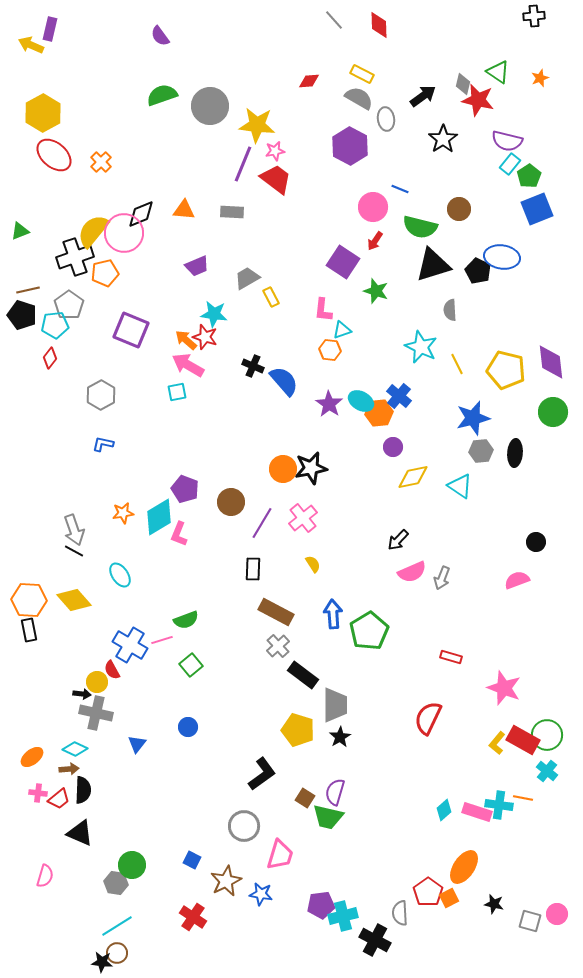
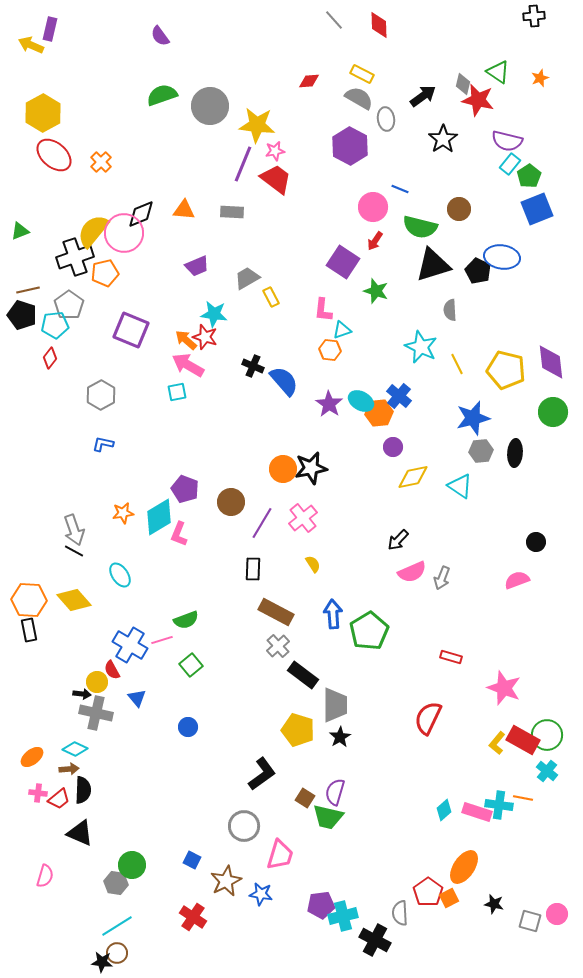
blue triangle at (137, 744): moved 46 px up; rotated 18 degrees counterclockwise
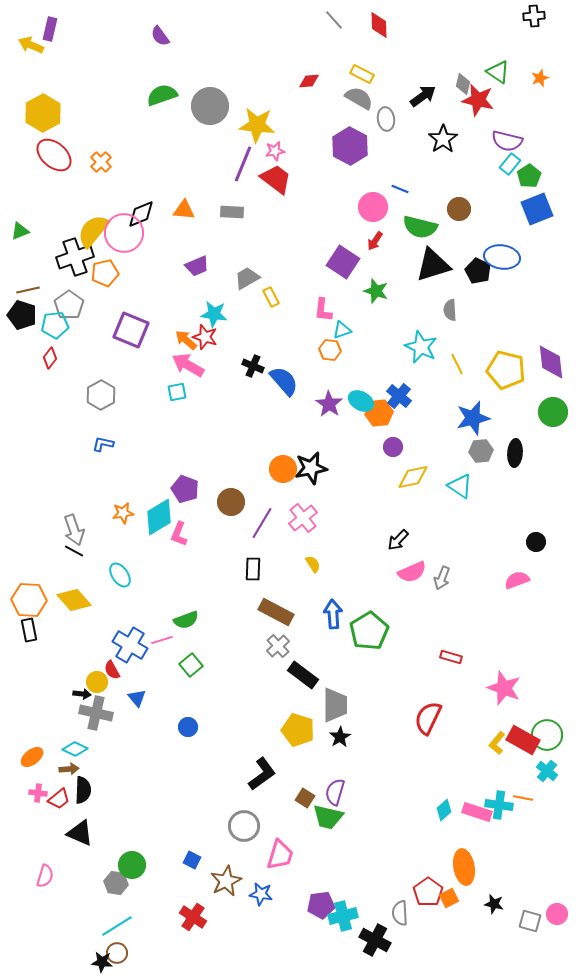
orange ellipse at (464, 867): rotated 44 degrees counterclockwise
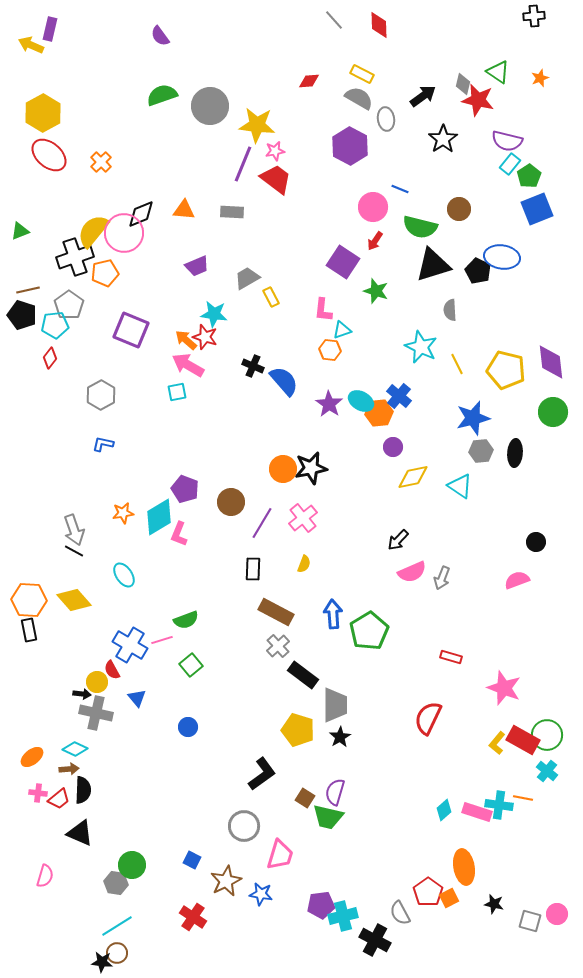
red ellipse at (54, 155): moved 5 px left
yellow semicircle at (313, 564): moved 9 px left; rotated 54 degrees clockwise
cyan ellipse at (120, 575): moved 4 px right
gray semicircle at (400, 913): rotated 25 degrees counterclockwise
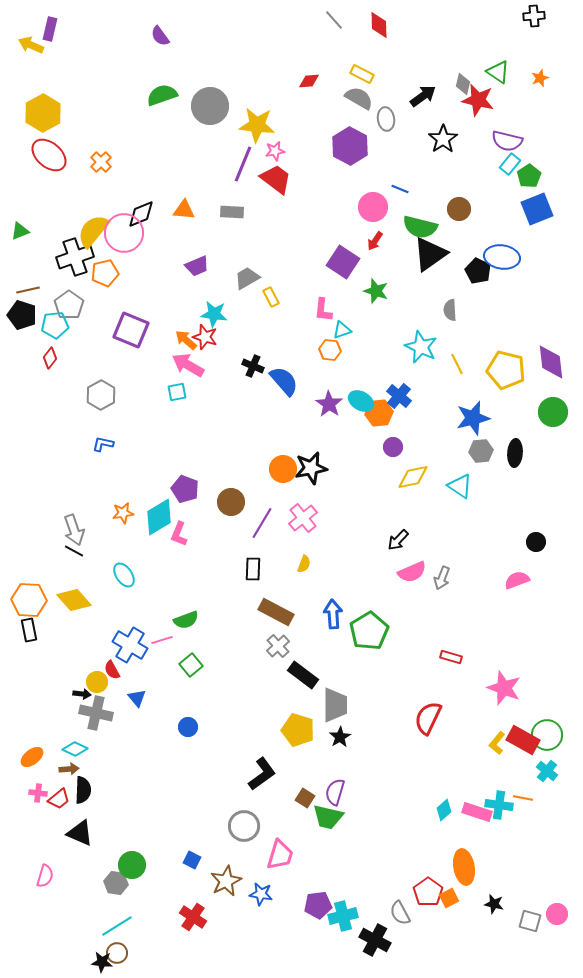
black triangle at (433, 265): moved 3 px left, 11 px up; rotated 18 degrees counterclockwise
purple pentagon at (321, 905): moved 3 px left
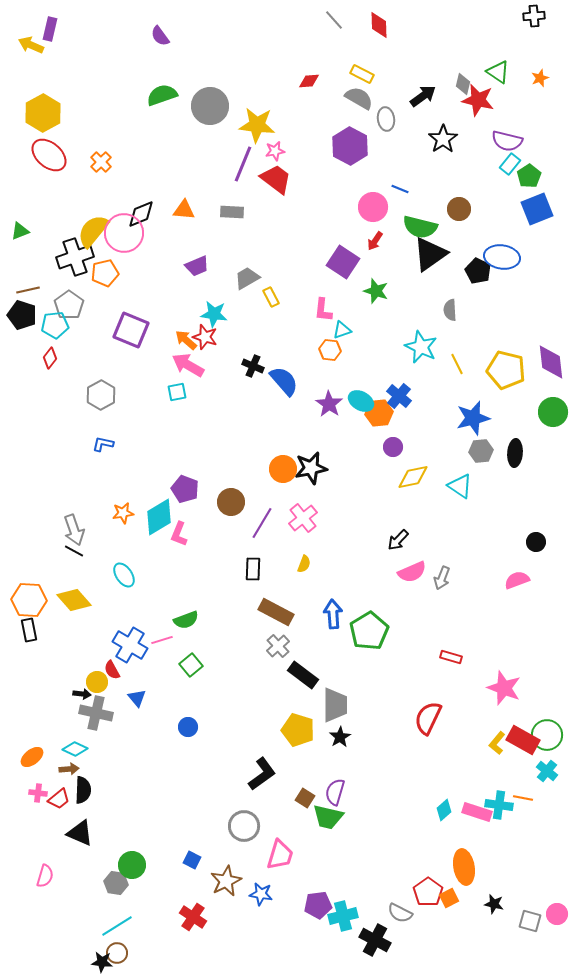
gray semicircle at (400, 913): rotated 35 degrees counterclockwise
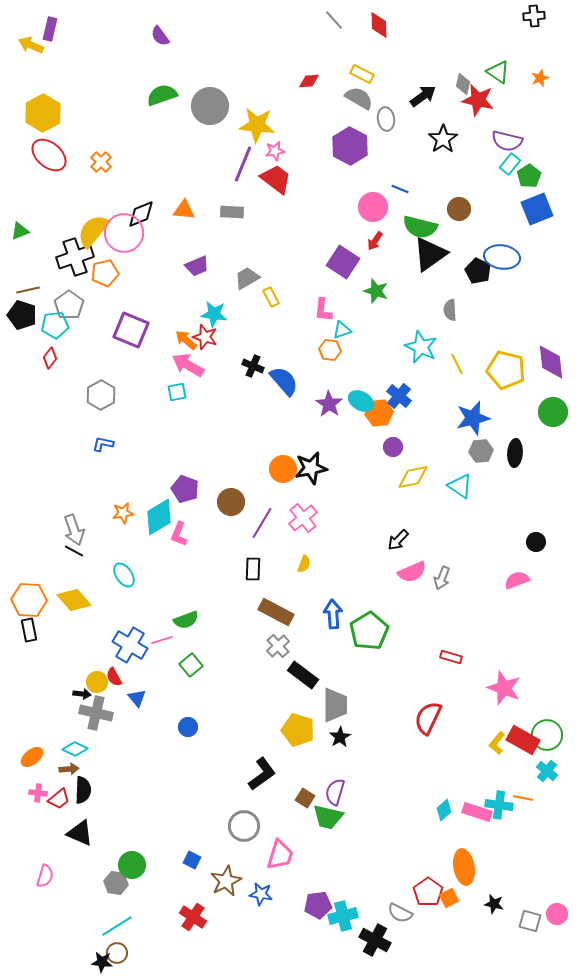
red semicircle at (112, 670): moved 2 px right, 7 px down
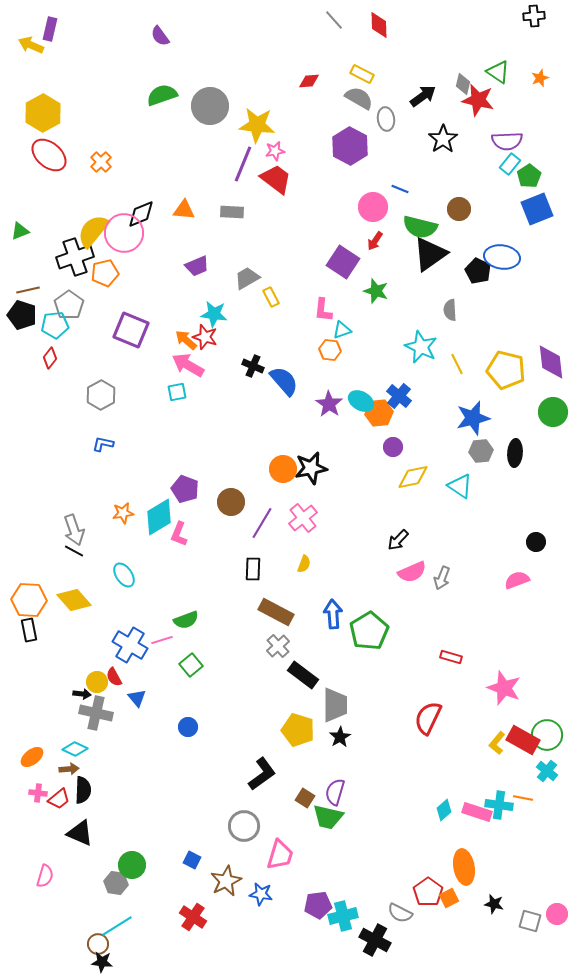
purple semicircle at (507, 141): rotated 16 degrees counterclockwise
brown circle at (117, 953): moved 19 px left, 9 px up
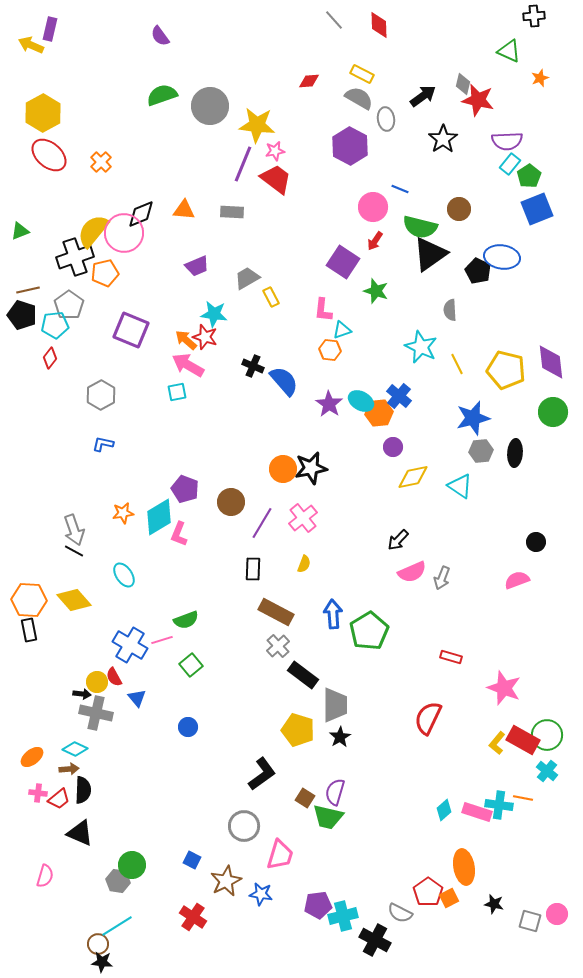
green triangle at (498, 72): moved 11 px right, 21 px up; rotated 10 degrees counterclockwise
gray hexagon at (116, 883): moved 2 px right, 2 px up
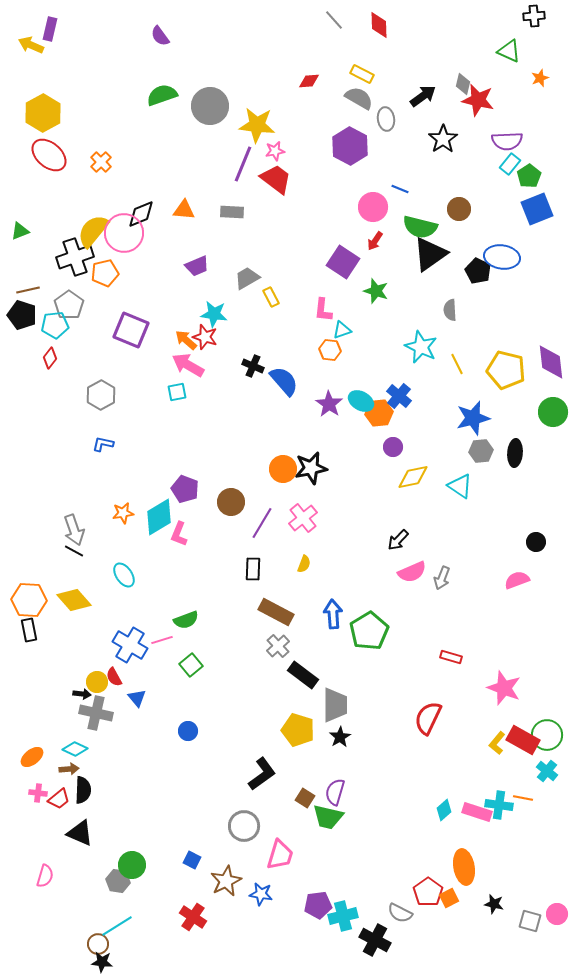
blue circle at (188, 727): moved 4 px down
